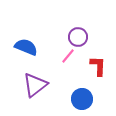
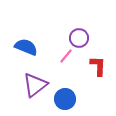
purple circle: moved 1 px right, 1 px down
pink line: moved 2 px left
blue circle: moved 17 px left
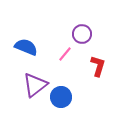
purple circle: moved 3 px right, 4 px up
pink line: moved 1 px left, 2 px up
red L-shape: rotated 15 degrees clockwise
blue circle: moved 4 px left, 2 px up
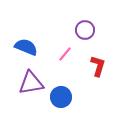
purple circle: moved 3 px right, 4 px up
purple triangle: moved 4 px left, 2 px up; rotated 28 degrees clockwise
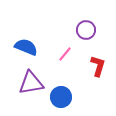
purple circle: moved 1 px right
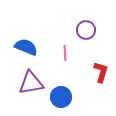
pink line: moved 1 px up; rotated 42 degrees counterclockwise
red L-shape: moved 3 px right, 6 px down
